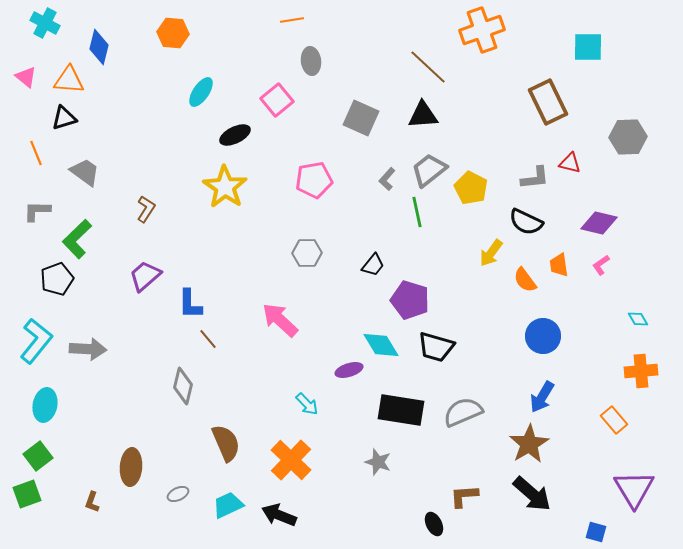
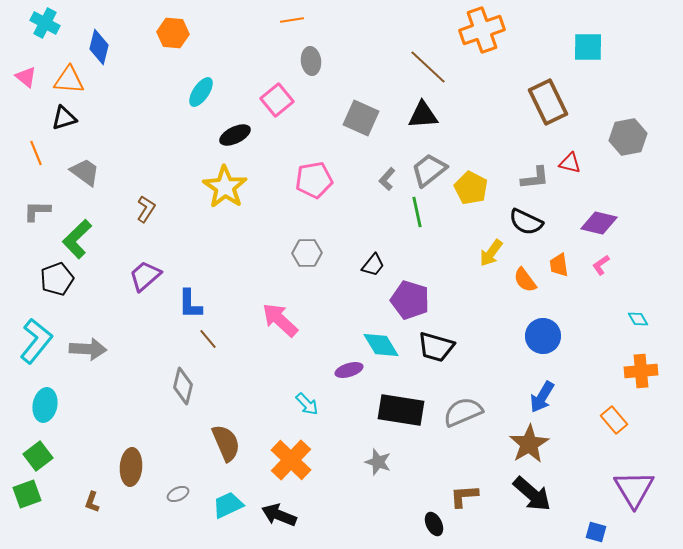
gray hexagon at (628, 137): rotated 9 degrees counterclockwise
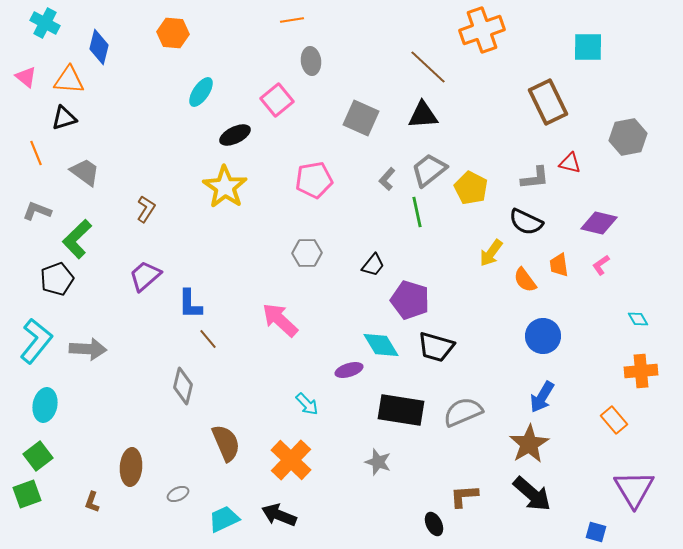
gray L-shape at (37, 211): rotated 20 degrees clockwise
cyan trapezoid at (228, 505): moved 4 px left, 14 px down
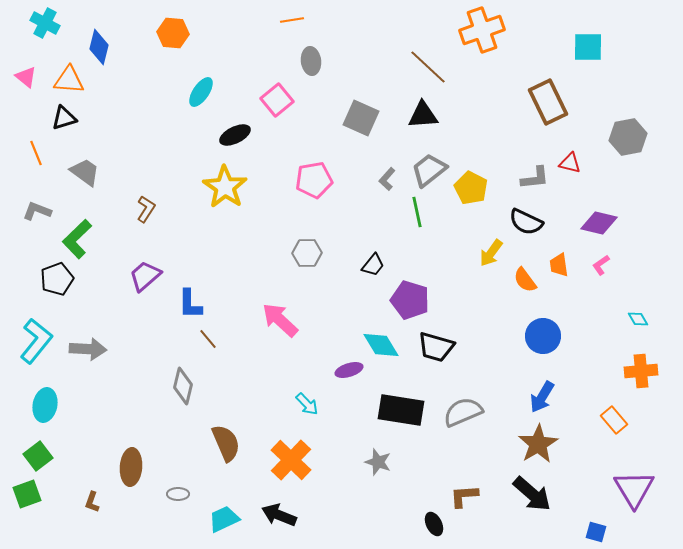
brown star at (529, 444): moved 9 px right
gray ellipse at (178, 494): rotated 25 degrees clockwise
